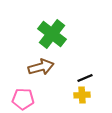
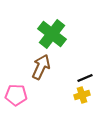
brown arrow: rotated 50 degrees counterclockwise
yellow cross: rotated 14 degrees counterclockwise
pink pentagon: moved 7 px left, 4 px up
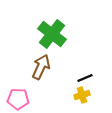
pink pentagon: moved 2 px right, 4 px down
